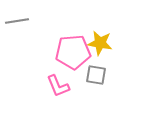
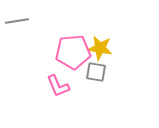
yellow star: moved 5 px down
gray square: moved 3 px up
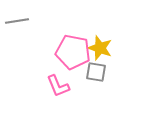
yellow star: rotated 10 degrees clockwise
pink pentagon: rotated 16 degrees clockwise
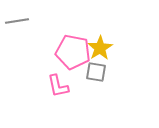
yellow star: rotated 20 degrees clockwise
pink L-shape: rotated 10 degrees clockwise
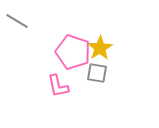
gray line: rotated 40 degrees clockwise
pink pentagon: rotated 8 degrees clockwise
gray square: moved 1 px right, 1 px down
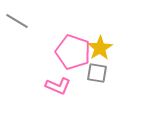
pink L-shape: rotated 55 degrees counterclockwise
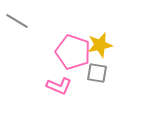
yellow star: moved 3 px up; rotated 20 degrees clockwise
pink L-shape: moved 1 px right
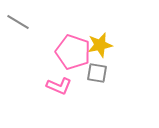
gray line: moved 1 px right, 1 px down
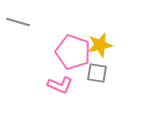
gray line: rotated 15 degrees counterclockwise
pink L-shape: moved 1 px right, 1 px up
